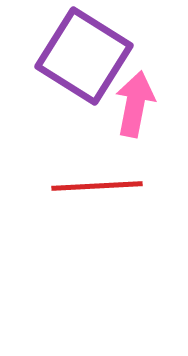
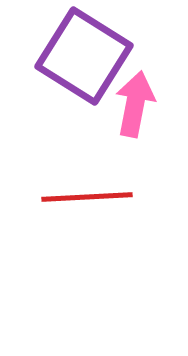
red line: moved 10 px left, 11 px down
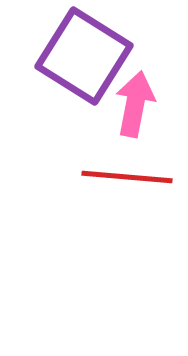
red line: moved 40 px right, 20 px up; rotated 8 degrees clockwise
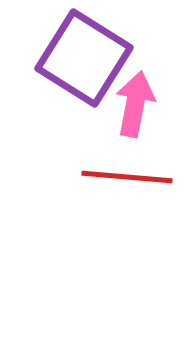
purple square: moved 2 px down
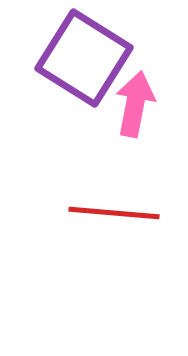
red line: moved 13 px left, 36 px down
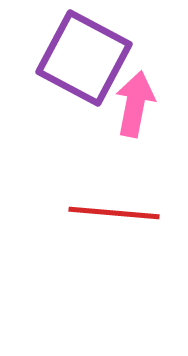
purple square: rotated 4 degrees counterclockwise
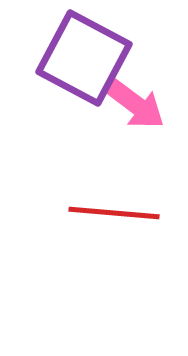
pink arrow: rotated 116 degrees clockwise
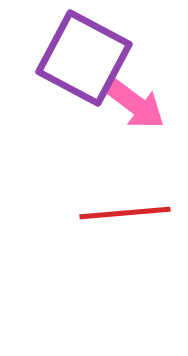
red line: moved 11 px right; rotated 10 degrees counterclockwise
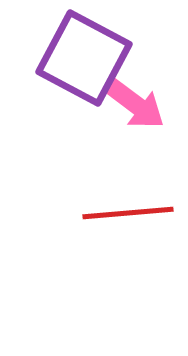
red line: moved 3 px right
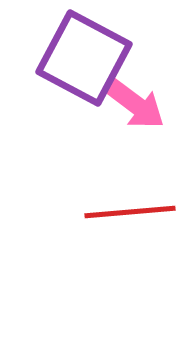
red line: moved 2 px right, 1 px up
